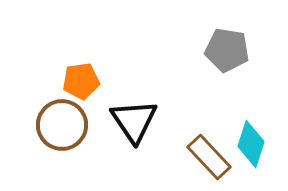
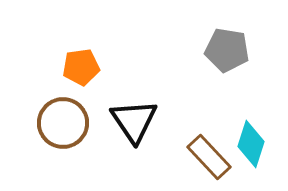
orange pentagon: moved 14 px up
brown circle: moved 1 px right, 2 px up
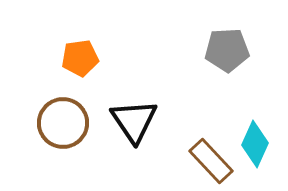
gray pentagon: rotated 12 degrees counterclockwise
orange pentagon: moved 1 px left, 9 px up
cyan diamond: moved 4 px right; rotated 6 degrees clockwise
brown rectangle: moved 2 px right, 4 px down
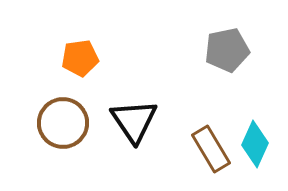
gray pentagon: rotated 9 degrees counterclockwise
brown rectangle: moved 12 px up; rotated 12 degrees clockwise
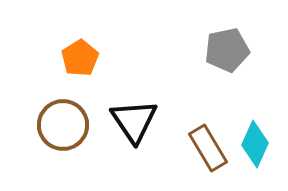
orange pentagon: rotated 24 degrees counterclockwise
brown circle: moved 2 px down
brown rectangle: moved 3 px left, 1 px up
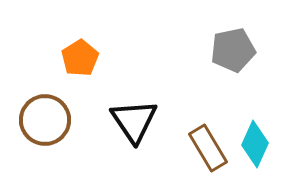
gray pentagon: moved 6 px right
brown circle: moved 18 px left, 5 px up
